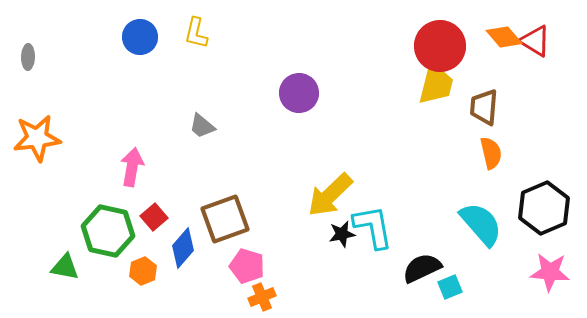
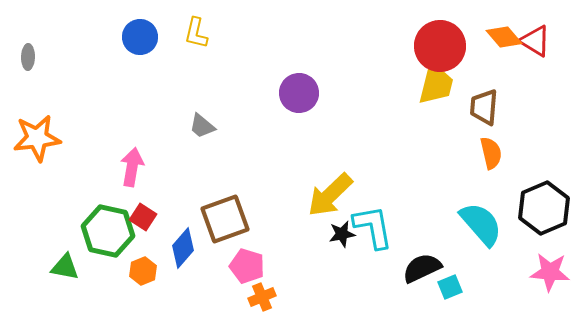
red square: moved 11 px left; rotated 16 degrees counterclockwise
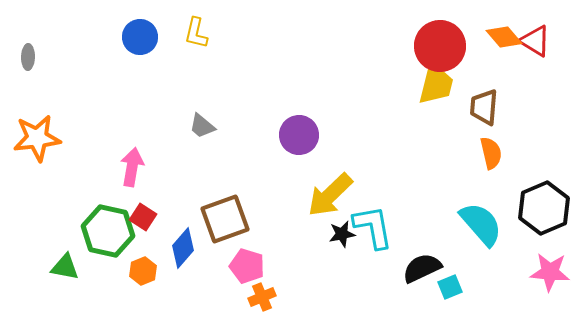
purple circle: moved 42 px down
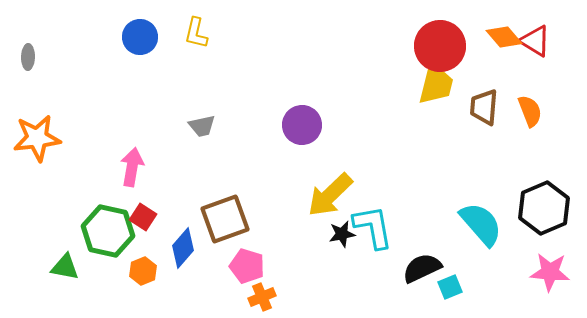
gray trapezoid: rotated 52 degrees counterclockwise
purple circle: moved 3 px right, 10 px up
orange semicircle: moved 39 px right, 42 px up; rotated 8 degrees counterclockwise
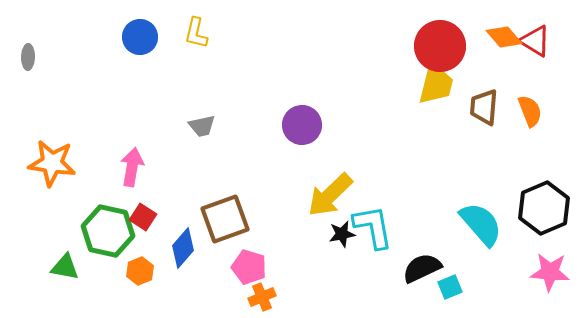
orange star: moved 15 px right, 25 px down; rotated 15 degrees clockwise
pink pentagon: moved 2 px right, 1 px down
orange hexagon: moved 3 px left
